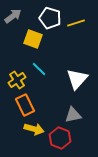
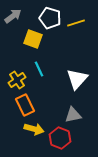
cyan line: rotated 21 degrees clockwise
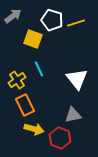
white pentagon: moved 2 px right, 2 px down
white triangle: rotated 20 degrees counterclockwise
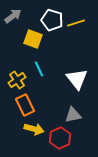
red hexagon: rotated 15 degrees clockwise
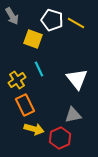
gray arrow: moved 1 px left; rotated 96 degrees clockwise
yellow line: rotated 48 degrees clockwise
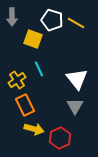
gray arrow: moved 1 px down; rotated 30 degrees clockwise
gray triangle: moved 2 px right, 9 px up; rotated 48 degrees counterclockwise
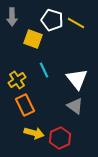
cyan line: moved 5 px right, 1 px down
gray triangle: rotated 24 degrees counterclockwise
yellow arrow: moved 4 px down
